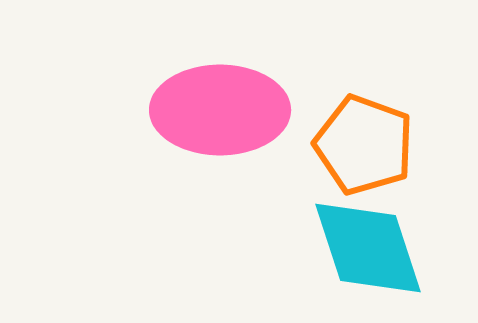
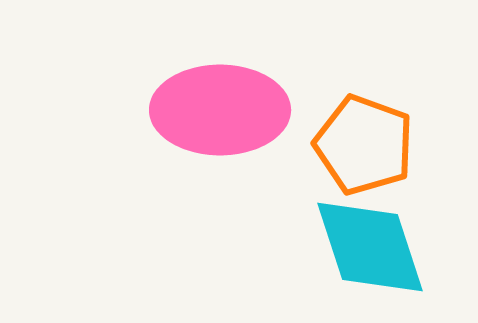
cyan diamond: moved 2 px right, 1 px up
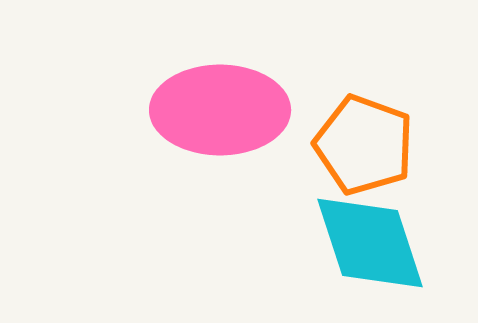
cyan diamond: moved 4 px up
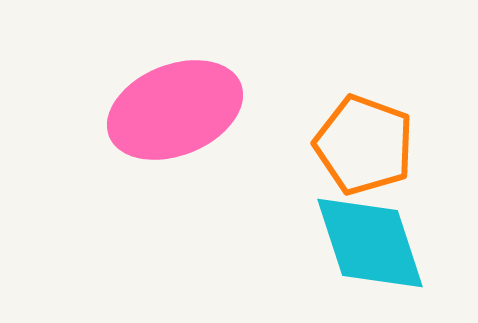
pink ellipse: moved 45 px left; rotated 22 degrees counterclockwise
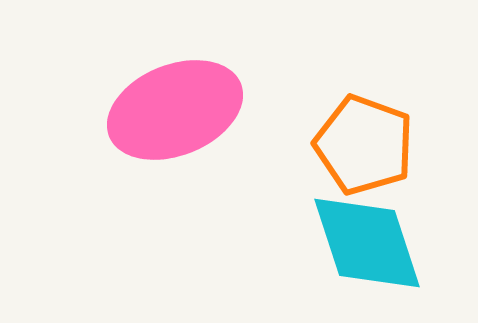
cyan diamond: moved 3 px left
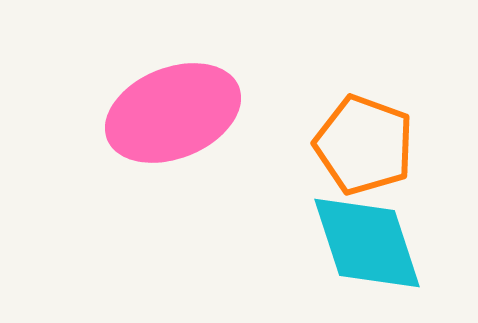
pink ellipse: moved 2 px left, 3 px down
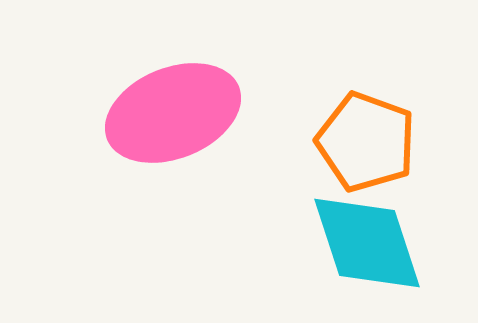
orange pentagon: moved 2 px right, 3 px up
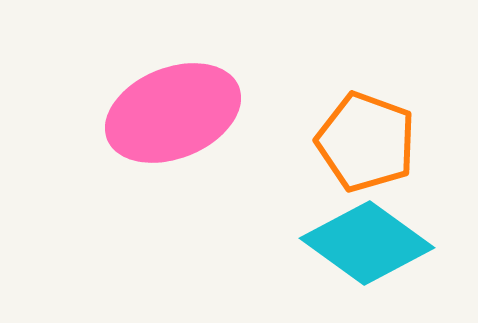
cyan diamond: rotated 36 degrees counterclockwise
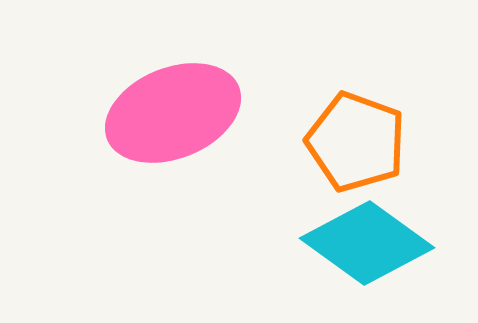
orange pentagon: moved 10 px left
